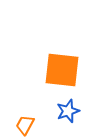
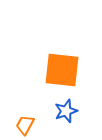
blue star: moved 2 px left
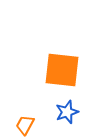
blue star: moved 1 px right, 1 px down
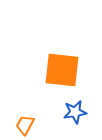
blue star: moved 8 px right; rotated 10 degrees clockwise
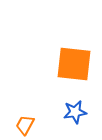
orange square: moved 12 px right, 6 px up
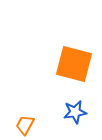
orange square: rotated 9 degrees clockwise
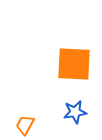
orange square: rotated 12 degrees counterclockwise
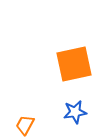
orange square: rotated 15 degrees counterclockwise
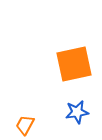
blue star: moved 2 px right
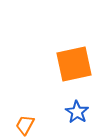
blue star: rotated 30 degrees counterclockwise
